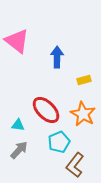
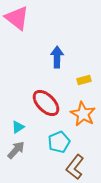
pink triangle: moved 23 px up
red ellipse: moved 7 px up
cyan triangle: moved 2 px down; rotated 40 degrees counterclockwise
gray arrow: moved 3 px left
brown L-shape: moved 2 px down
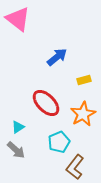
pink triangle: moved 1 px right, 1 px down
blue arrow: rotated 50 degrees clockwise
orange star: rotated 15 degrees clockwise
gray arrow: rotated 90 degrees clockwise
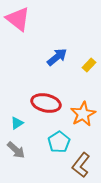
yellow rectangle: moved 5 px right, 15 px up; rotated 32 degrees counterclockwise
red ellipse: rotated 32 degrees counterclockwise
cyan triangle: moved 1 px left, 4 px up
cyan pentagon: rotated 10 degrees counterclockwise
brown L-shape: moved 6 px right, 2 px up
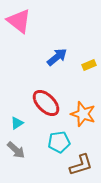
pink triangle: moved 1 px right, 2 px down
yellow rectangle: rotated 24 degrees clockwise
red ellipse: rotated 32 degrees clockwise
orange star: rotated 25 degrees counterclockwise
cyan pentagon: rotated 25 degrees clockwise
brown L-shape: rotated 145 degrees counterclockwise
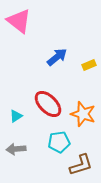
red ellipse: moved 2 px right, 1 px down
cyan triangle: moved 1 px left, 7 px up
gray arrow: moved 1 px up; rotated 132 degrees clockwise
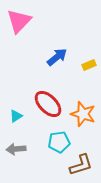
pink triangle: rotated 36 degrees clockwise
